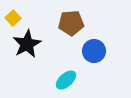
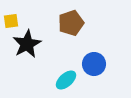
yellow square: moved 2 px left, 3 px down; rotated 35 degrees clockwise
brown pentagon: rotated 15 degrees counterclockwise
blue circle: moved 13 px down
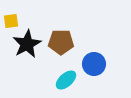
brown pentagon: moved 10 px left, 19 px down; rotated 20 degrees clockwise
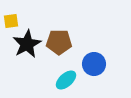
brown pentagon: moved 2 px left
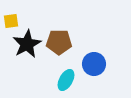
cyan ellipse: rotated 20 degrees counterclockwise
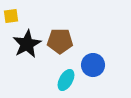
yellow square: moved 5 px up
brown pentagon: moved 1 px right, 1 px up
blue circle: moved 1 px left, 1 px down
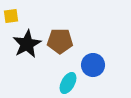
cyan ellipse: moved 2 px right, 3 px down
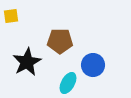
black star: moved 18 px down
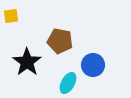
brown pentagon: rotated 10 degrees clockwise
black star: rotated 8 degrees counterclockwise
